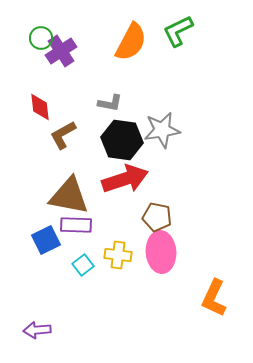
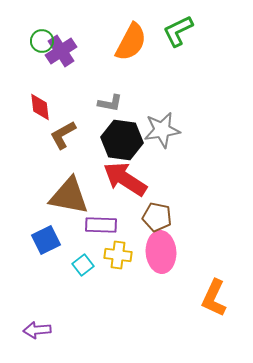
green circle: moved 1 px right, 3 px down
red arrow: rotated 129 degrees counterclockwise
purple rectangle: moved 25 px right
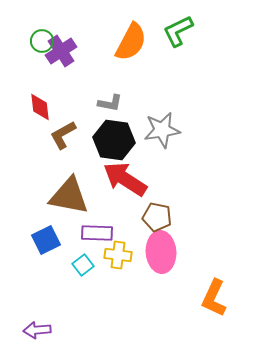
black hexagon: moved 8 px left
purple rectangle: moved 4 px left, 8 px down
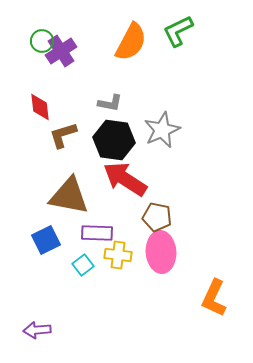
gray star: rotated 15 degrees counterclockwise
brown L-shape: rotated 12 degrees clockwise
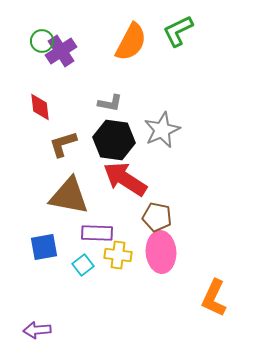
brown L-shape: moved 9 px down
blue square: moved 2 px left, 7 px down; rotated 16 degrees clockwise
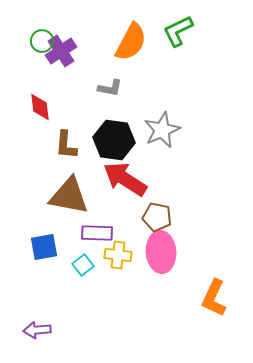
gray L-shape: moved 15 px up
brown L-shape: moved 3 px right, 1 px down; rotated 68 degrees counterclockwise
